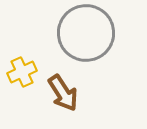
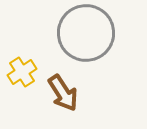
yellow cross: rotated 8 degrees counterclockwise
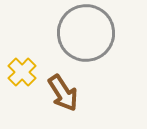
yellow cross: rotated 12 degrees counterclockwise
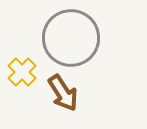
gray circle: moved 15 px left, 5 px down
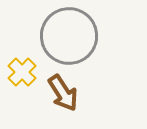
gray circle: moved 2 px left, 2 px up
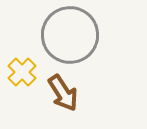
gray circle: moved 1 px right, 1 px up
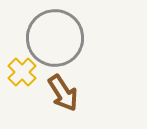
gray circle: moved 15 px left, 3 px down
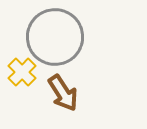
gray circle: moved 1 px up
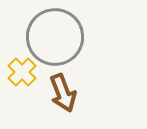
brown arrow: rotated 12 degrees clockwise
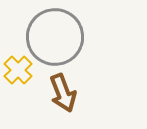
yellow cross: moved 4 px left, 2 px up
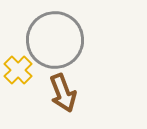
gray circle: moved 3 px down
